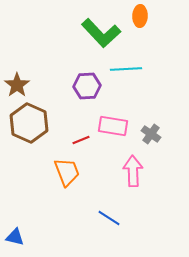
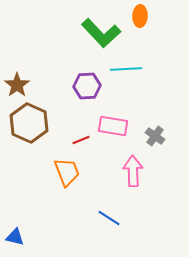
gray cross: moved 4 px right, 2 px down
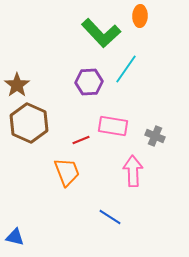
cyan line: rotated 52 degrees counterclockwise
purple hexagon: moved 2 px right, 4 px up
gray cross: rotated 12 degrees counterclockwise
blue line: moved 1 px right, 1 px up
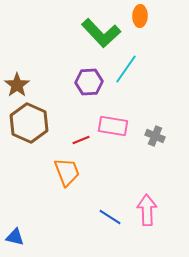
pink arrow: moved 14 px right, 39 px down
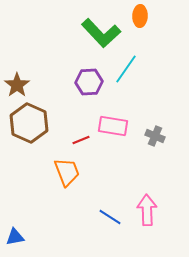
blue triangle: rotated 24 degrees counterclockwise
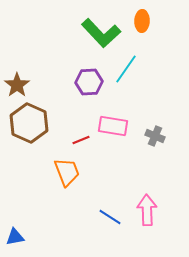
orange ellipse: moved 2 px right, 5 px down
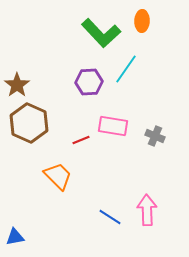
orange trapezoid: moved 9 px left, 4 px down; rotated 24 degrees counterclockwise
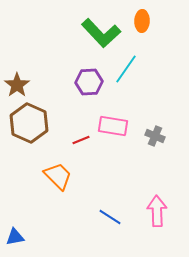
pink arrow: moved 10 px right, 1 px down
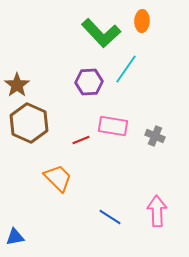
orange trapezoid: moved 2 px down
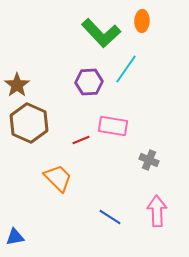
gray cross: moved 6 px left, 24 px down
